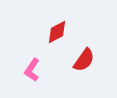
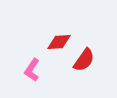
red diamond: moved 2 px right, 10 px down; rotated 25 degrees clockwise
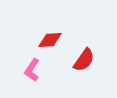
red diamond: moved 9 px left, 2 px up
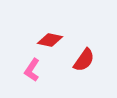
red diamond: rotated 15 degrees clockwise
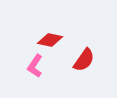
pink L-shape: moved 3 px right, 4 px up
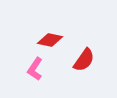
pink L-shape: moved 3 px down
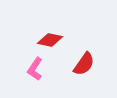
red semicircle: moved 4 px down
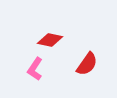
red semicircle: moved 3 px right
